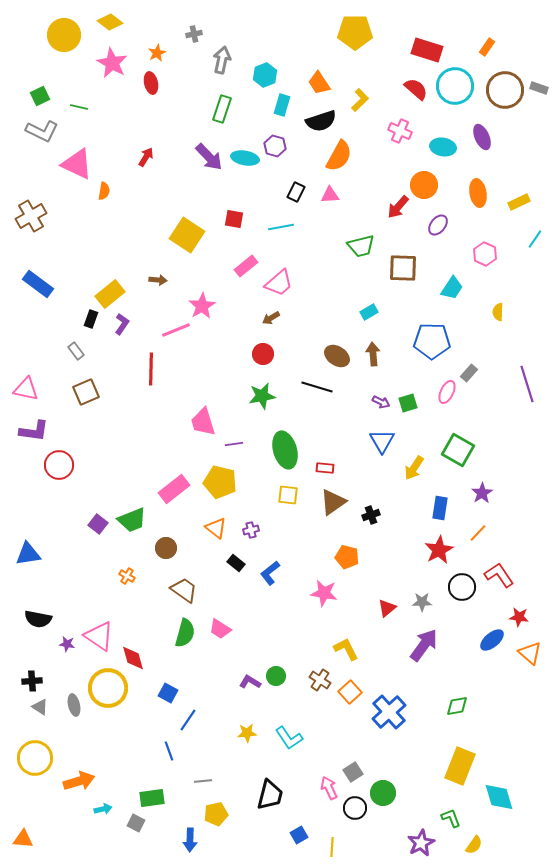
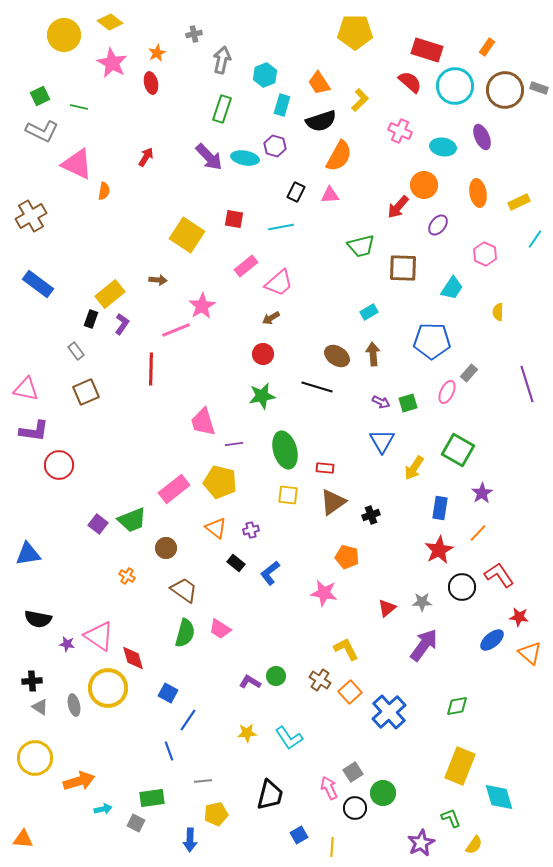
red semicircle at (416, 89): moved 6 px left, 7 px up
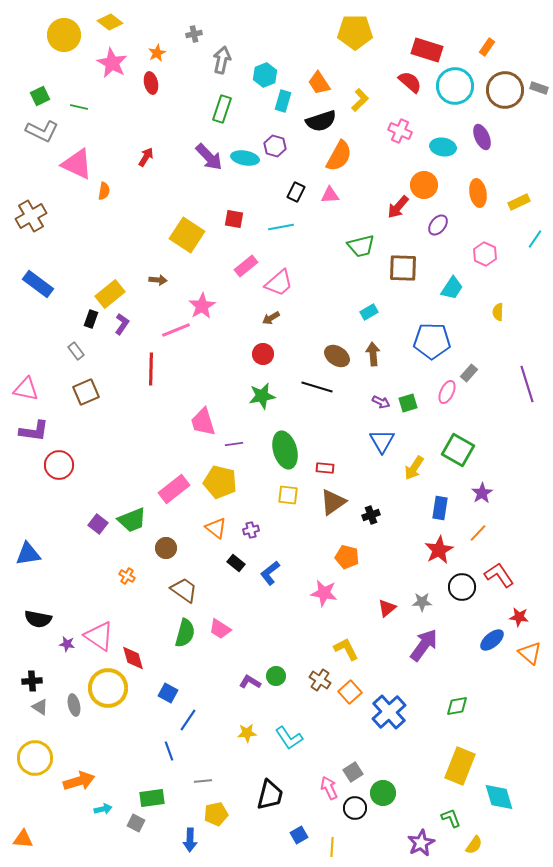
cyan rectangle at (282, 105): moved 1 px right, 4 px up
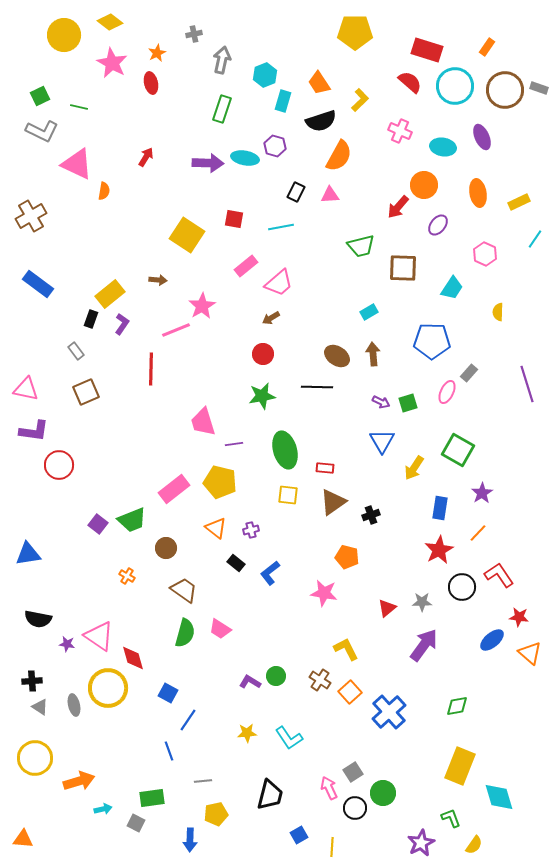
purple arrow at (209, 157): moved 1 px left, 6 px down; rotated 44 degrees counterclockwise
black line at (317, 387): rotated 16 degrees counterclockwise
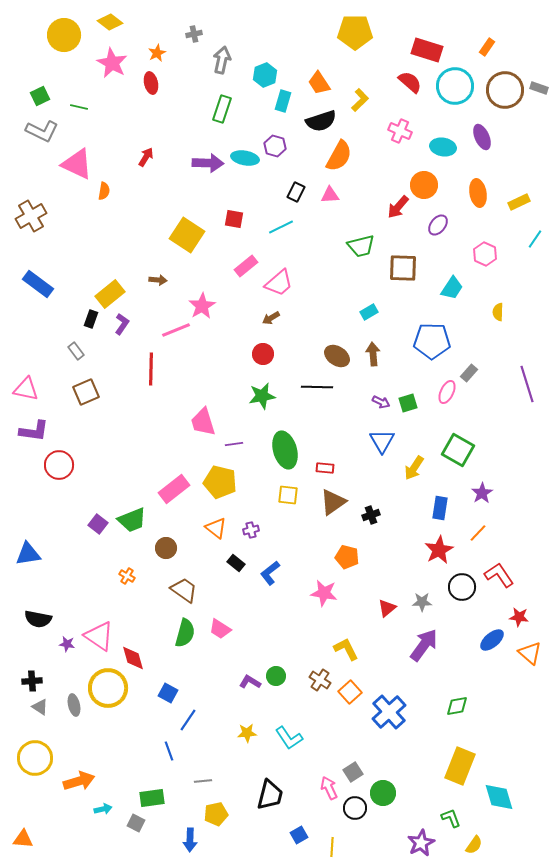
cyan line at (281, 227): rotated 15 degrees counterclockwise
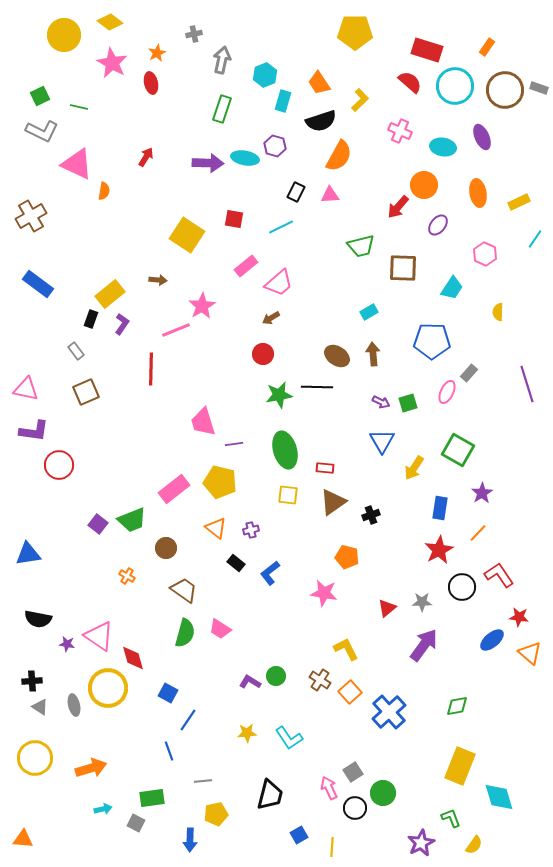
green star at (262, 396): moved 17 px right, 1 px up
orange arrow at (79, 781): moved 12 px right, 13 px up
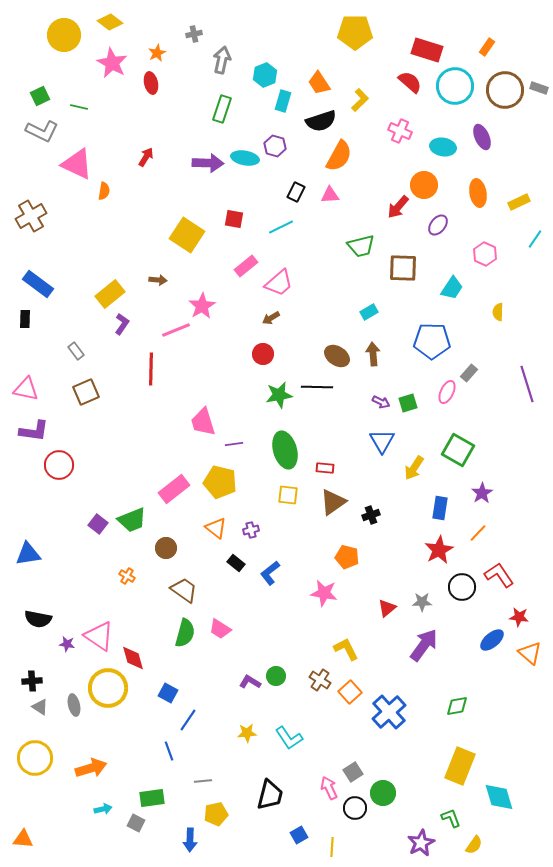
black rectangle at (91, 319): moved 66 px left; rotated 18 degrees counterclockwise
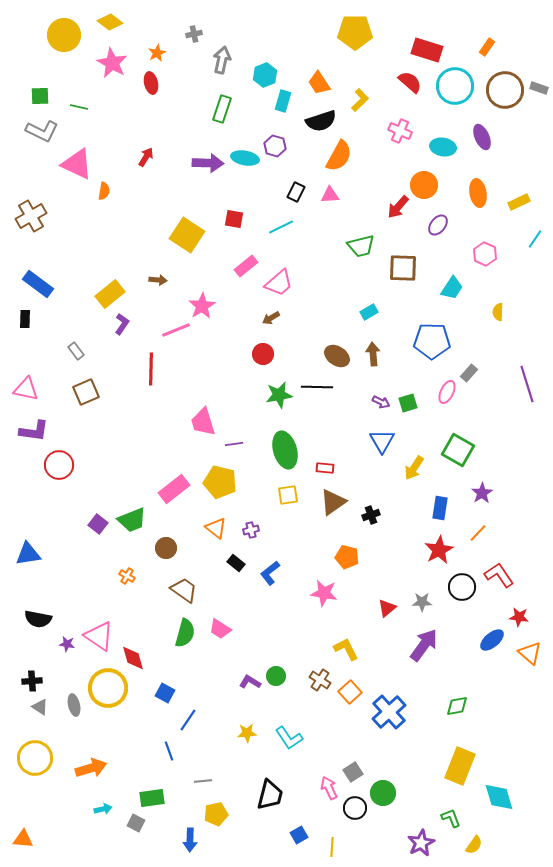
green square at (40, 96): rotated 24 degrees clockwise
yellow square at (288, 495): rotated 15 degrees counterclockwise
blue square at (168, 693): moved 3 px left
